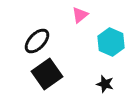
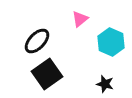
pink triangle: moved 4 px down
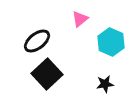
black ellipse: rotated 8 degrees clockwise
black square: rotated 8 degrees counterclockwise
black star: rotated 24 degrees counterclockwise
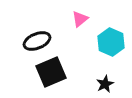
black ellipse: rotated 16 degrees clockwise
black square: moved 4 px right, 2 px up; rotated 20 degrees clockwise
black star: rotated 18 degrees counterclockwise
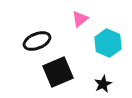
cyan hexagon: moved 3 px left, 1 px down
black square: moved 7 px right
black star: moved 2 px left
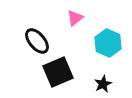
pink triangle: moved 5 px left, 1 px up
black ellipse: rotated 72 degrees clockwise
